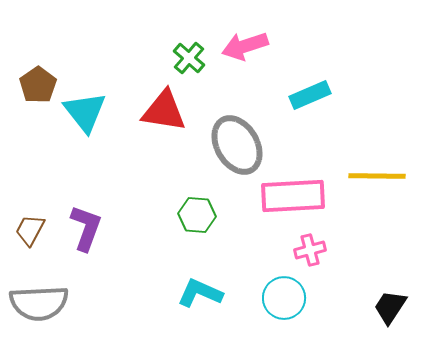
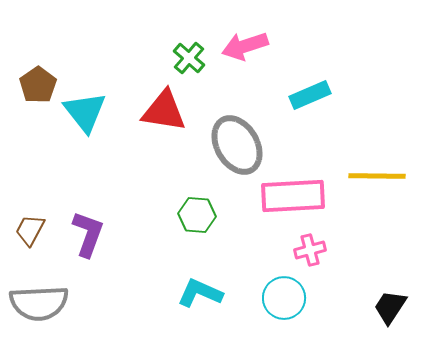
purple L-shape: moved 2 px right, 6 px down
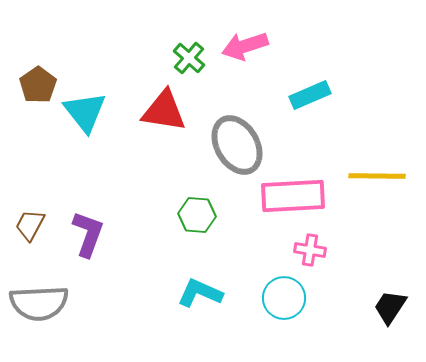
brown trapezoid: moved 5 px up
pink cross: rotated 24 degrees clockwise
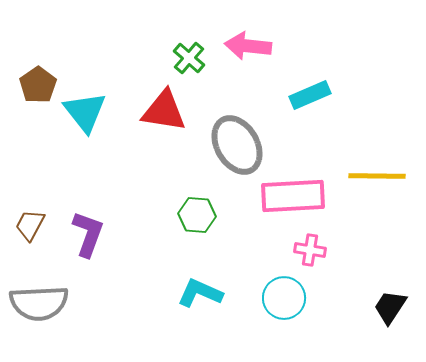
pink arrow: moved 3 px right; rotated 24 degrees clockwise
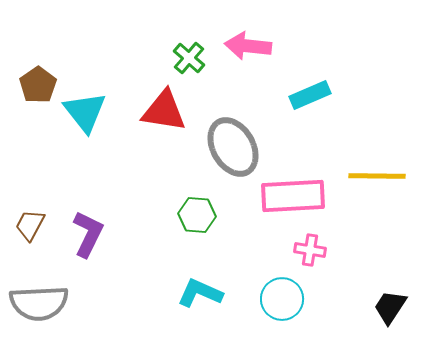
gray ellipse: moved 4 px left, 2 px down
purple L-shape: rotated 6 degrees clockwise
cyan circle: moved 2 px left, 1 px down
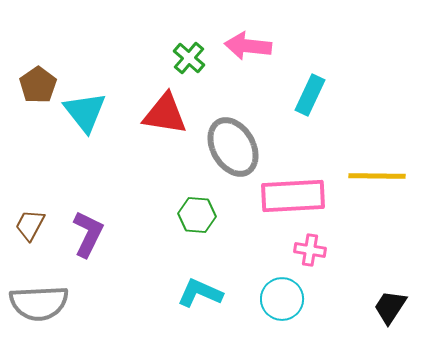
cyan rectangle: rotated 42 degrees counterclockwise
red triangle: moved 1 px right, 3 px down
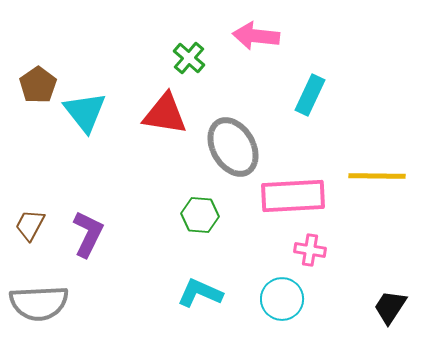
pink arrow: moved 8 px right, 10 px up
green hexagon: moved 3 px right
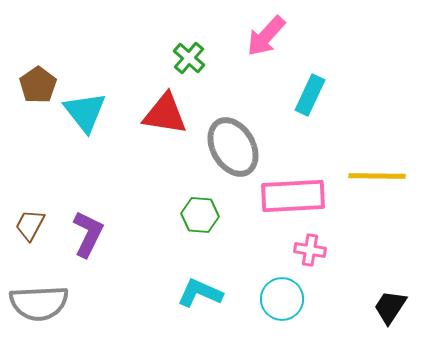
pink arrow: moved 10 px right; rotated 54 degrees counterclockwise
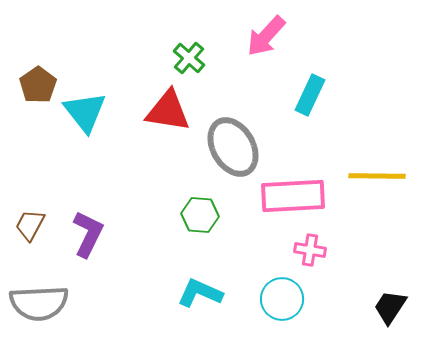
red triangle: moved 3 px right, 3 px up
